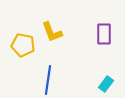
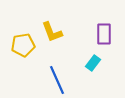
yellow pentagon: rotated 20 degrees counterclockwise
blue line: moved 9 px right; rotated 32 degrees counterclockwise
cyan rectangle: moved 13 px left, 21 px up
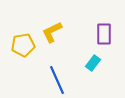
yellow L-shape: rotated 85 degrees clockwise
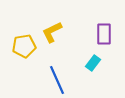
yellow pentagon: moved 1 px right, 1 px down
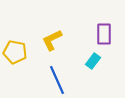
yellow L-shape: moved 8 px down
yellow pentagon: moved 9 px left, 6 px down; rotated 20 degrees clockwise
cyan rectangle: moved 2 px up
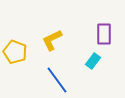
yellow pentagon: rotated 10 degrees clockwise
blue line: rotated 12 degrees counterclockwise
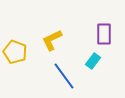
blue line: moved 7 px right, 4 px up
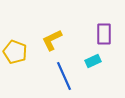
cyan rectangle: rotated 28 degrees clockwise
blue line: rotated 12 degrees clockwise
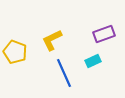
purple rectangle: rotated 70 degrees clockwise
blue line: moved 3 px up
